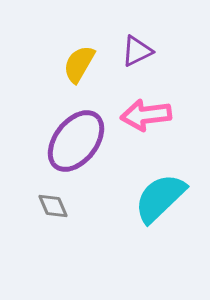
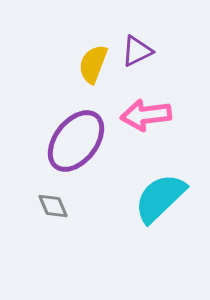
yellow semicircle: moved 14 px right; rotated 9 degrees counterclockwise
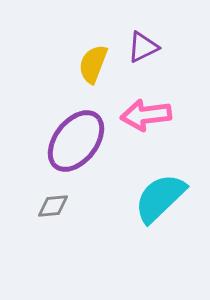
purple triangle: moved 6 px right, 4 px up
gray diamond: rotated 72 degrees counterclockwise
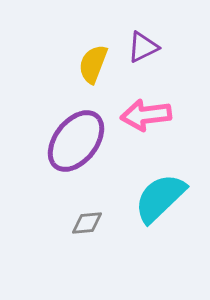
gray diamond: moved 34 px right, 17 px down
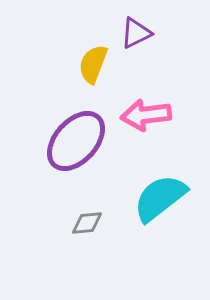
purple triangle: moved 7 px left, 14 px up
purple ellipse: rotated 4 degrees clockwise
cyan semicircle: rotated 6 degrees clockwise
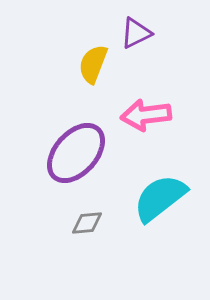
purple ellipse: moved 12 px down
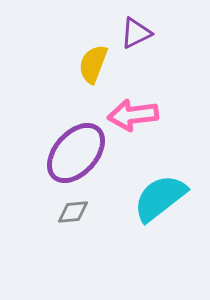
pink arrow: moved 13 px left
gray diamond: moved 14 px left, 11 px up
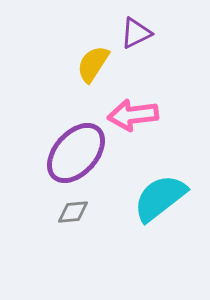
yellow semicircle: rotated 12 degrees clockwise
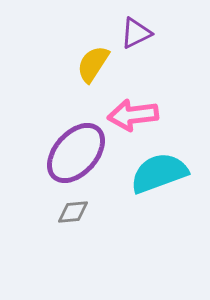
cyan semicircle: moved 1 px left, 25 px up; rotated 18 degrees clockwise
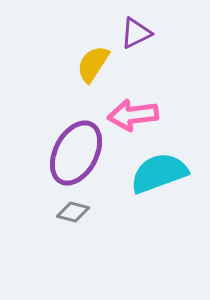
purple ellipse: rotated 14 degrees counterclockwise
gray diamond: rotated 20 degrees clockwise
